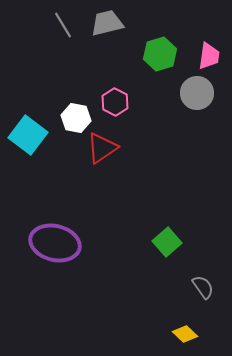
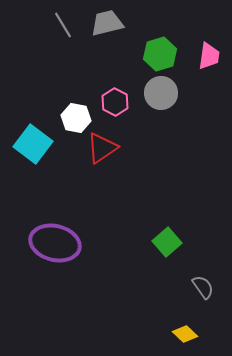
gray circle: moved 36 px left
cyan square: moved 5 px right, 9 px down
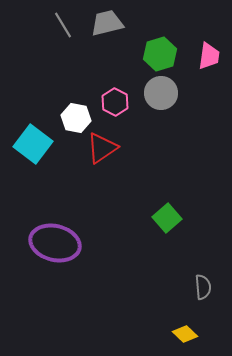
green square: moved 24 px up
gray semicircle: rotated 30 degrees clockwise
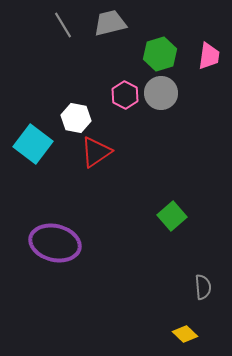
gray trapezoid: moved 3 px right
pink hexagon: moved 10 px right, 7 px up
red triangle: moved 6 px left, 4 px down
green square: moved 5 px right, 2 px up
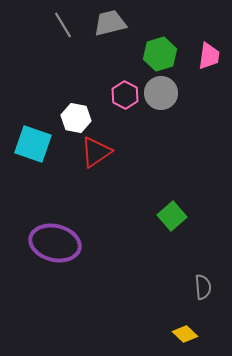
cyan square: rotated 18 degrees counterclockwise
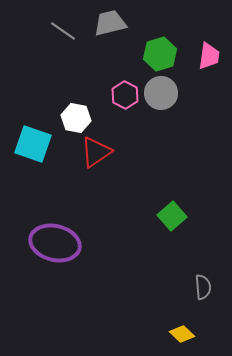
gray line: moved 6 px down; rotated 24 degrees counterclockwise
yellow diamond: moved 3 px left
